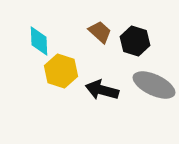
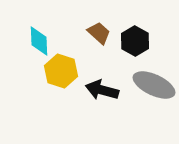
brown trapezoid: moved 1 px left, 1 px down
black hexagon: rotated 12 degrees clockwise
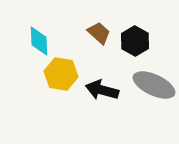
yellow hexagon: moved 3 px down; rotated 8 degrees counterclockwise
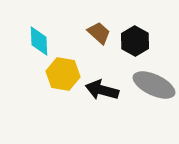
yellow hexagon: moved 2 px right
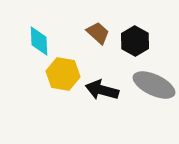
brown trapezoid: moved 1 px left
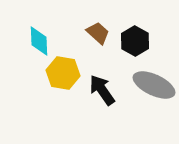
yellow hexagon: moved 1 px up
black arrow: rotated 40 degrees clockwise
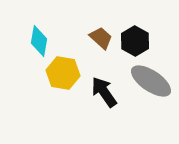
brown trapezoid: moved 3 px right, 5 px down
cyan diamond: rotated 12 degrees clockwise
gray ellipse: moved 3 px left, 4 px up; rotated 9 degrees clockwise
black arrow: moved 2 px right, 2 px down
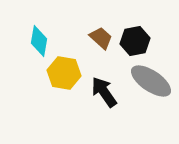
black hexagon: rotated 20 degrees clockwise
yellow hexagon: moved 1 px right
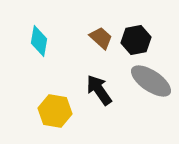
black hexagon: moved 1 px right, 1 px up
yellow hexagon: moved 9 px left, 38 px down
black arrow: moved 5 px left, 2 px up
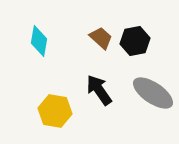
black hexagon: moved 1 px left, 1 px down
gray ellipse: moved 2 px right, 12 px down
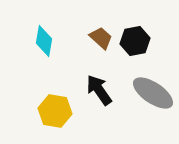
cyan diamond: moved 5 px right
